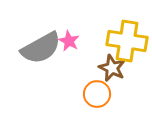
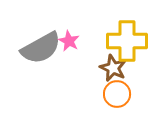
yellow cross: rotated 9 degrees counterclockwise
brown star: moved 1 px right
orange circle: moved 20 px right
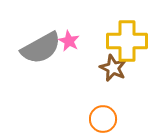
orange circle: moved 14 px left, 25 px down
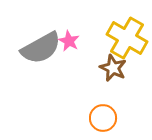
yellow cross: moved 3 px up; rotated 30 degrees clockwise
orange circle: moved 1 px up
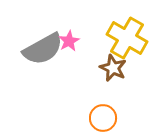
pink star: rotated 15 degrees clockwise
gray semicircle: moved 2 px right, 1 px down
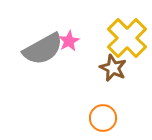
yellow cross: rotated 15 degrees clockwise
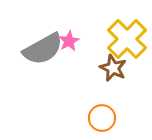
yellow cross: moved 1 px down
orange circle: moved 1 px left
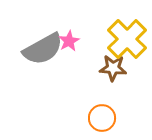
brown star: rotated 20 degrees counterclockwise
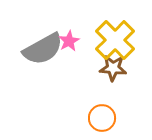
yellow cross: moved 12 px left, 1 px down
